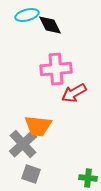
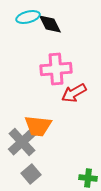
cyan ellipse: moved 1 px right, 2 px down
black diamond: moved 1 px up
gray cross: moved 1 px left, 2 px up
gray square: rotated 30 degrees clockwise
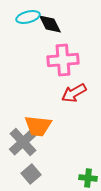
pink cross: moved 7 px right, 9 px up
gray cross: moved 1 px right
